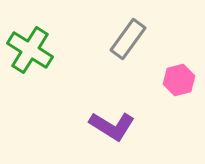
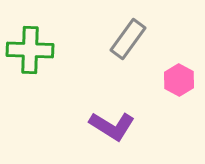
green cross: rotated 30 degrees counterclockwise
pink hexagon: rotated 16 degrees counterclockwise
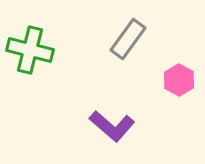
green cross: rotated 12 degrees clockwise
purple L-shape: rotated 9 degrees clockwise
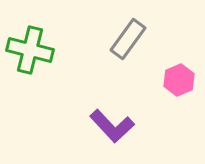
pink hexagon: rotated 8 degrees clockwise
purple L-shape: rotated 6 degrees clockwise
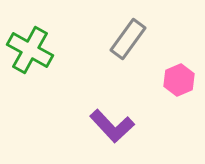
green cross: rotated 15 degrees clockwise
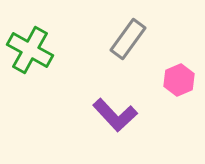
purple L-shape: moved 3 px right, 11 px up
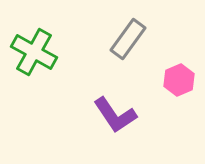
green cross: moved 4 px right, 2 px down
purple L-shape: rotated 9 degrees clockwise
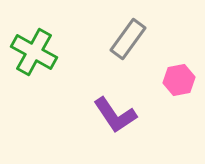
pink hexagon: rotated 12 degrees clockwise
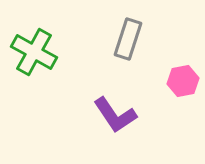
gray rectangle: rotated 18 degrees counterclockwise
pink hexagon: moved 4 px right, 1 px down
